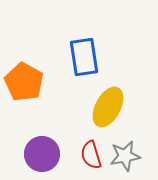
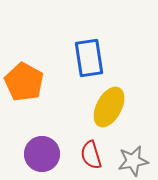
blue rectangle: moved 5 px right, 1 px down
yellow ellipse: moved 1 px right
gray star: moved 8 px right, 5 px down
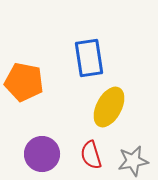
orange pentagon: rotated 18 degrees counterclockwise
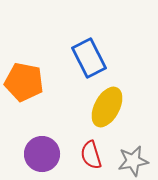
blue rectangle: rotated 18 degrees counterclockwise
yellow ellipse: moved 2 px left
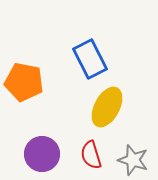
blue rectangle: moved 1 px right, 1 px down
gray star: moved 1 px up; rotated 28 degrees clockwise
